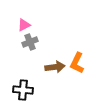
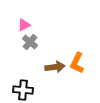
gray cross: rotated 28 degrees counterclockwise
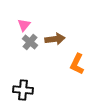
pink triangle: rotated 24 degrees counterclockwise
orange L-shape: moved 1 px down
brown arrow: moved 28 px up
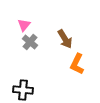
brown arrow: moved 10 px right; rotated 66 degrees clockwise
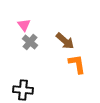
pink triangle: rotated 16 degrees counterclockwise
brown arrow: moved 2 px down; rotated 18 degrees counterclockwise
orange L-shape: rotated 145 degrees clockwise
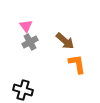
pink triangle: moved 2 px right, 1 px down
gray cross: rotated 21 degrees clockwise
black cross: rotated 12 degrees clockwise
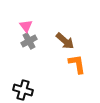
gray cross: moved 1 px left, 1 px up
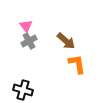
brown arrow: moved 1 px right
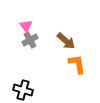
gray cross: moved 1 px right, 1 px up
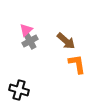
pink triangle: moved 4 px down; rotated 24 degrees clockwise
gray cross: moved 1 px down
black cross: moved 4 px left
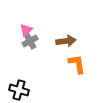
brown arrow: rotated 48 degrees counterclockwise
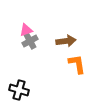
pink triangle: rotated 24 degrees clockwise
